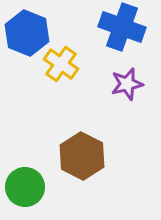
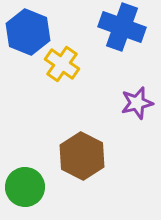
blue hexagon: moved 1 px right, 1 px up
yellow cross: moved 1 px right
purple star: moved 10 px right, 19 px down
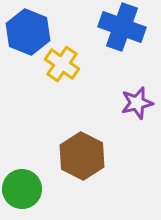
green circle: moved 3 px left, 2 px down
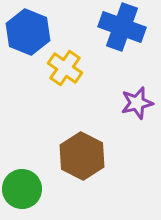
yellow cross: moved 3 px right, 4 px down
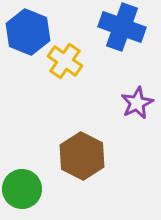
yellow cross: moved 7 px up
purple star: rotated 12 degrees counterclockwise
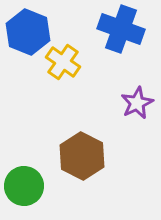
blue cross: moved 1 px left, 2 px down
yellow cross: moved 2 px left, 1 px down
green circle: moved 2 px right, 3 px up
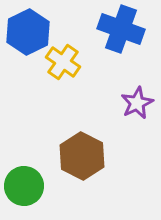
blue hexagon: rotated 12 degrees clockwise
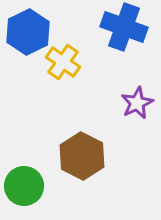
blue cross: moved 3 px right, 2 px up
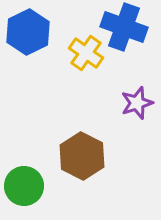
yellow cross: moved 23 px right, 9 px up
purple star: rotated 8 degrees clockwise
